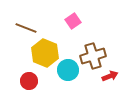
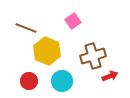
yellow hexagon: moved 2 px right, 2 px up
cyan circle: moved 6 px left, 11 px down
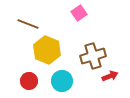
pink square: moved 6 px right, 8 px up
brown line: moved 2 px right, 4 px up
yellow hexagon: moved 1 px up
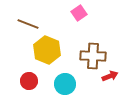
brown cross: rotated 20 degrees clockwise
cyan circle: moved 3 px right, 3 px down
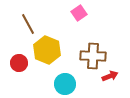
brown line: rotated 40 degrees clockwise
red circle: moved 10 px left, 18 px up
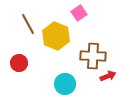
yellow hexagon: moved 9 px right, 14 px up
red arrow: moved 2 px left
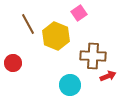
red circle: moved 6 px left
cyan circle: moved 5 px right, 1 px down
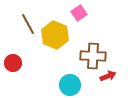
yellow hexagon: moved 1 px left, 1 px up
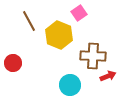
brown line: moved 1 px right, 3 px up
yellow hexagon: moved 4 px right
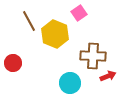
yellow hexagon: moved 4 px left, 1 px up
cyan circle: moved 2 px up
